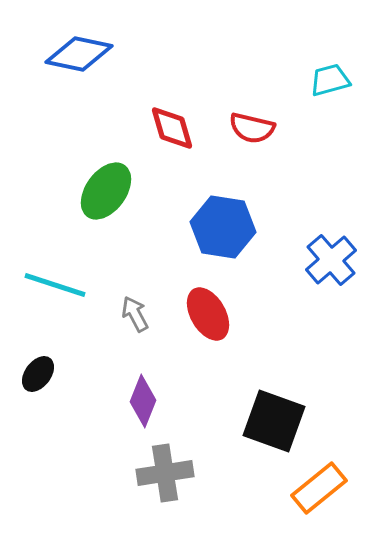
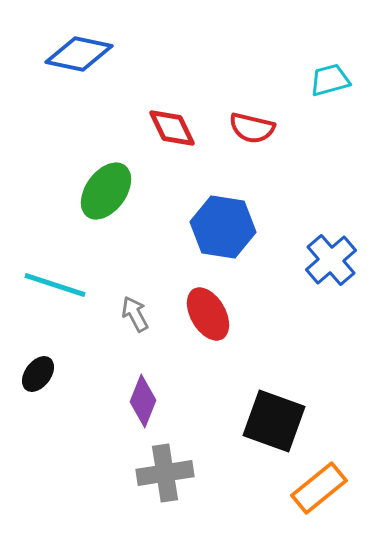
red diamond: rotated 9 degrees counterclockwise
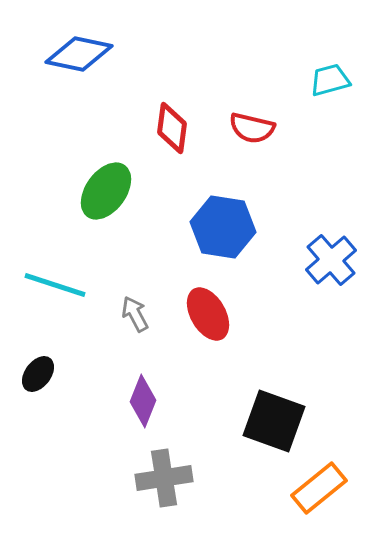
red diamond: rotated 33 degrees clockwise
gray cross: moved 1 px left, 5 px down
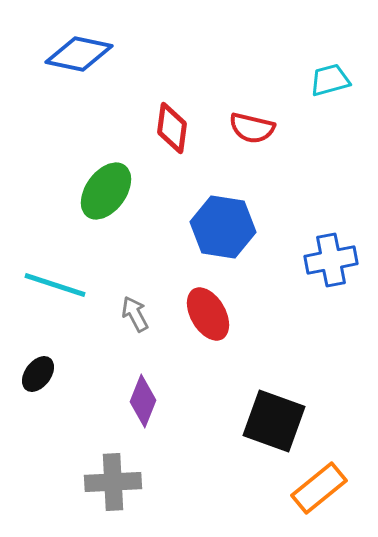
blue cross: rotated 30 degrees clockwise
gray cross: moved 51 px left, 4 px down; rotated 6 degrees clockwise
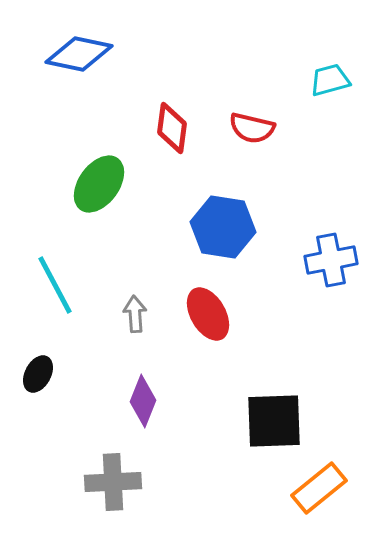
green ellipse: moved 7 px left, 7 px up
cyan line: rotated 44 degrees clockwise
gray arrow: rotated 24 degrees clockwise
black ellipse: rotated 9 degrees counterclockwise
black square: rotated 22 degrees counterclockwise
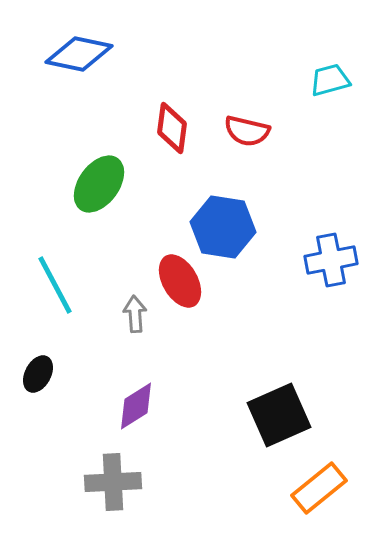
red semicircle: moved 5 px left, 3 px down
red ellipse: moved 28 px left, 33 px up
purple diamond: moved 7 px left, 5 px down; rotated 36 degrees clockwise
black square: moved 5 px right, 6 px up; rotated 22 degrees counterclockwise
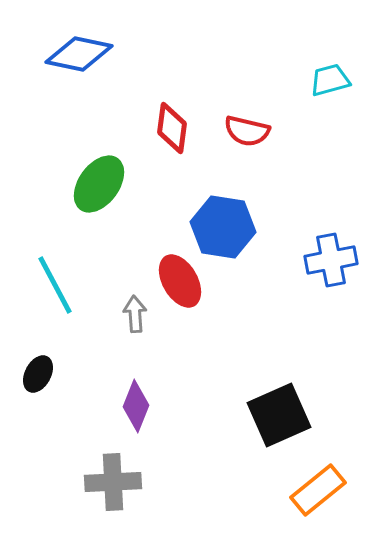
purple diamond: rotated 36 degrees counterclockwise
orange rectangle: moved 1 px left, 2 px down
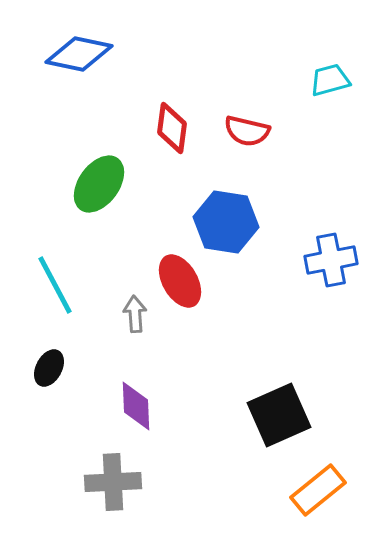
blue hexagon: moved 3 px right, 5 px up
black ellipse: moved 11 px right, 6 px up
purple diamond: rotated 24 degrees counterclockwise
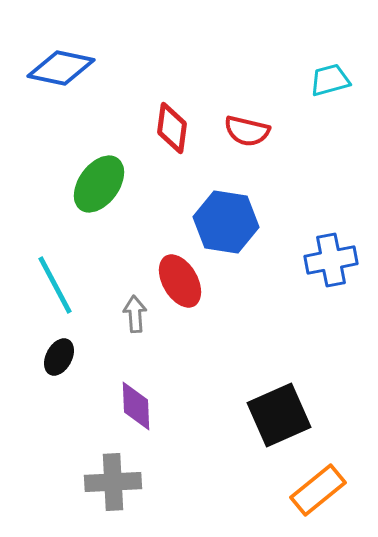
blue diamond: moved 18 px left, 14 px down
black ellipse: moved 10 px right, 11 px up
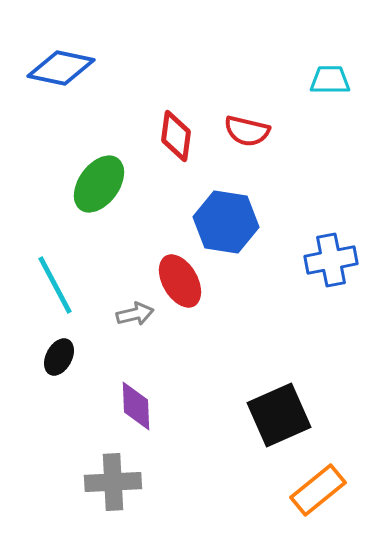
cyan trapezoid: rotated 15 degrees clockwise
red diamond: moved 4 px right, 8 px down
gray arrow: rotated 81 degrees clockwise
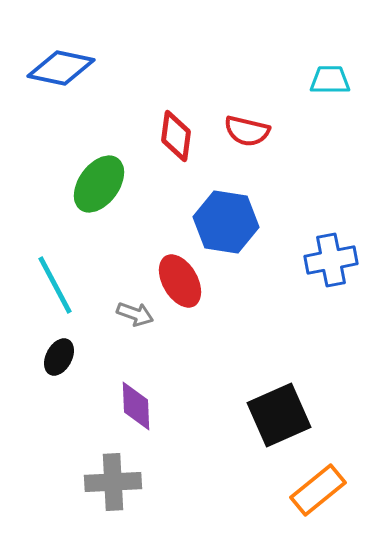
gray arrow: rotated 33 degrees clockwise
